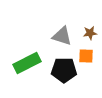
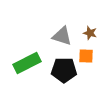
brown star: rotated 24 degrees clockwise
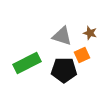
orange square: moved 4 px left, 1 px up; rotated 28 degrees counterclockwise
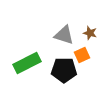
gray triangle: moved 2 px right, 1 px up
